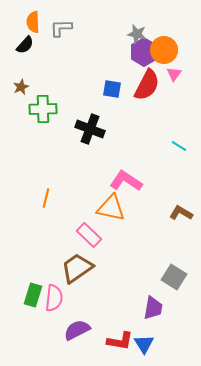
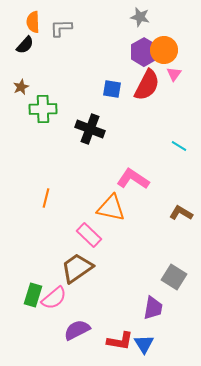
gray star: moved 3 px right, 17 px up
pink L-shape: moved 7 px right, 2 px up
pink semicircle: rotated 44 degrees clockwise
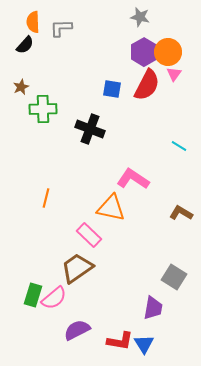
orange circle: moved 4 px right, 2 px down
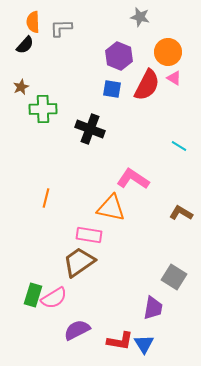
purple hexagon: moved 25 px left, 4 px down; rotated 8 degrees counterclockwise
pink triangle: moved 4 px down; rotated 35 degrees counterclockwise
pink rectangle: rotated 35 degrees counterclockwise
brown trapezoid: moved 2 px right, 6 px up
pink semicircle: rotated 8 degrees clockwise
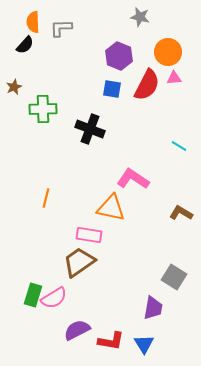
pink triangle: rotated 35 degrees counterclockwise
brown star: moved 7 px left
red L-shape: moved 9 px left
